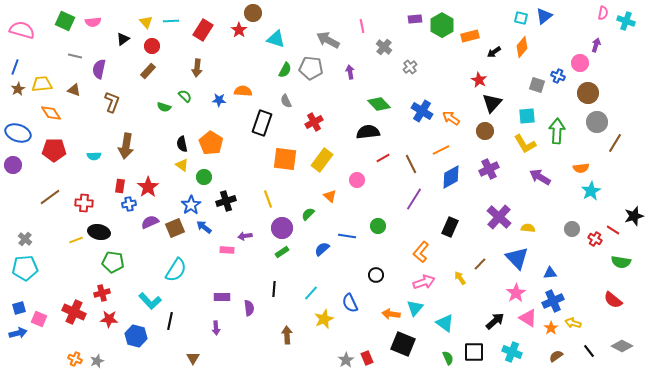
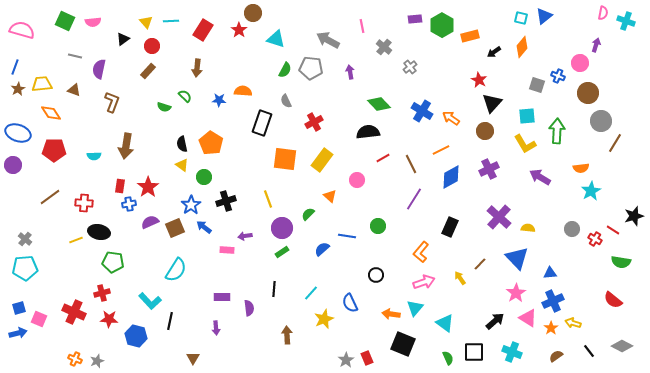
gray circle at (597, 122): moved 4 px right, 1 px up
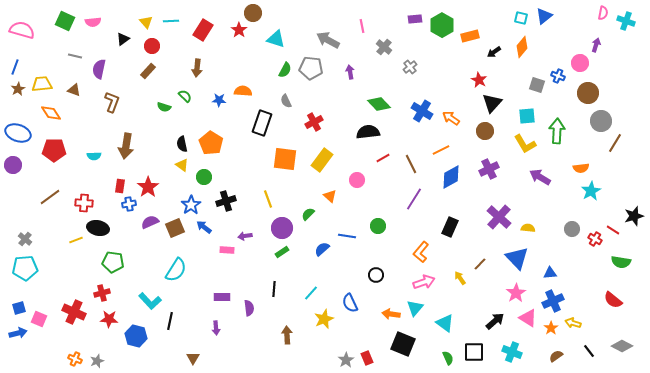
black ellipse at (99, 232): moved 1 px left, 4 px up
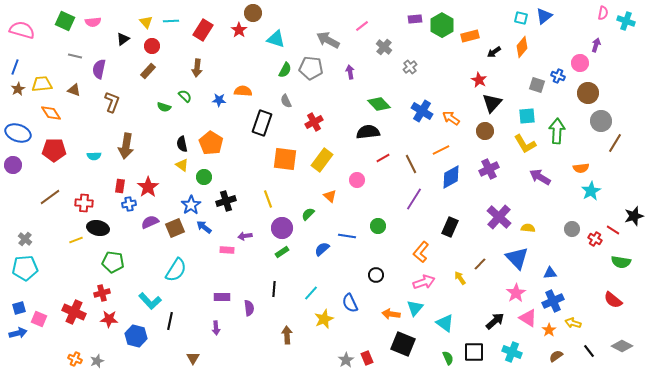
pink line at (362, 26): rotated 64 degrees clockwise
orange star at (551, 328): moved 2 px left, 2 px down
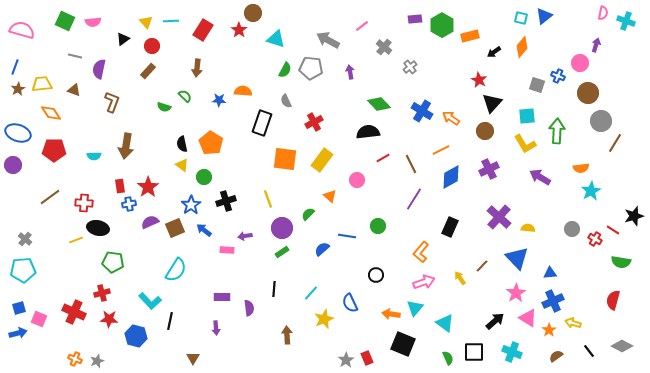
red rectangle at (120, 186): rotated 16 degrees counterclockwise
blue arrow at (204, 227): moved 3 px down
brown line at (480, 264): moved 2 px right, 2 px down
cyan pentagon at (25, 268): moved 2 px left, 2 px down
red semicircle at (613, 300): rotated 66 degrees clockwise
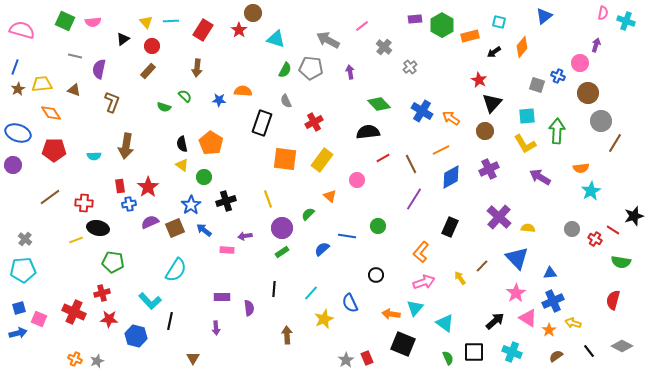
cyan square at (521, 18): moved 22 px left, 4 px down
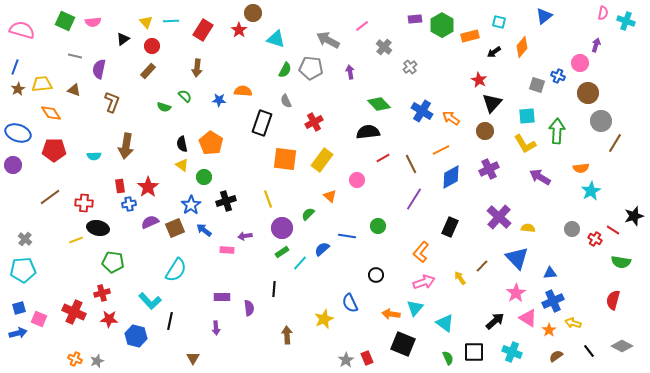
cyan line at (311, 293): moved 11 px left, 30 px up
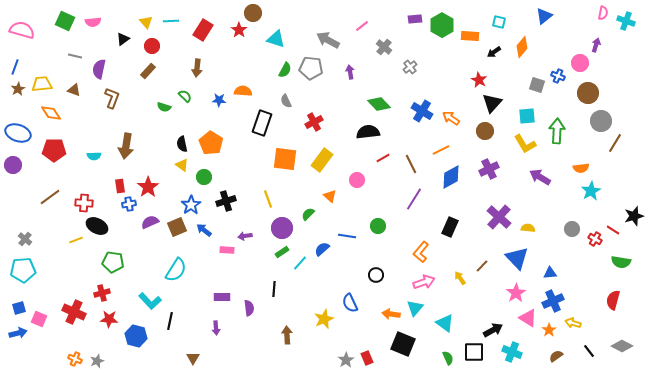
orange rectangle at (470, 36): rotated 18 degrees clockwise
brown L-shape at (112, 102): moved 4 px up
black ellipse at (98, 228): moved 1 px left, 2 px up; rotated 15 degrees clockwise
brown square at (175, 228): moved 2 px right, 1 px up
black arrow at (495, 321): moved 2 px left, 9 px down; rotated 12 degrees clockwise
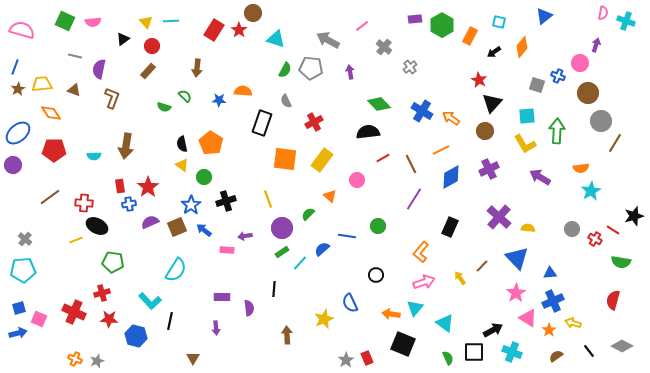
red rectangle at (203, 30): moved 11 px right
orange rectangle at (470, 36): rotated 66 degrees counterclockwise
blue ellipse at (18, 133): rotated 60 degrees counterclockwise
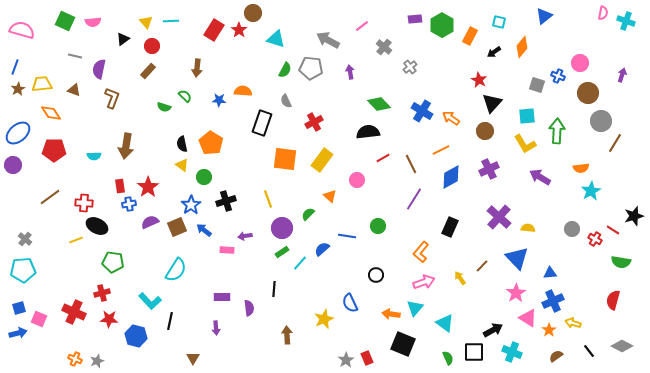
purple arrow at (596, 45): moved 26 px right, 30 px down
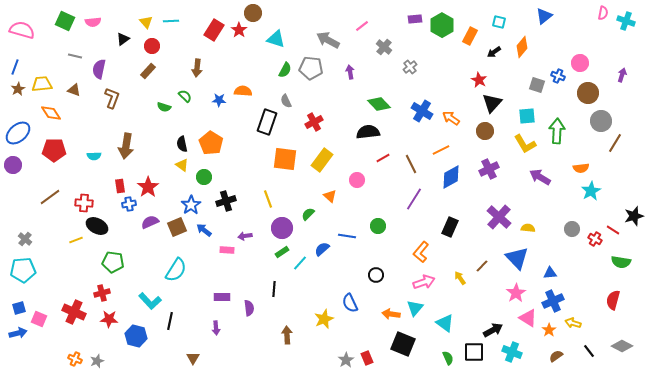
black rectangle at (262, 123): moved 5 px right, 1 px up
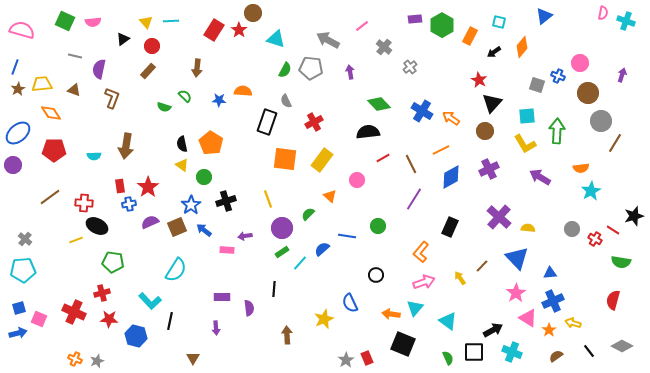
cyan triangle at (445, 323): moved 3 px right, 2 px up
